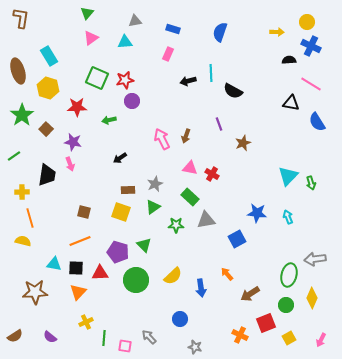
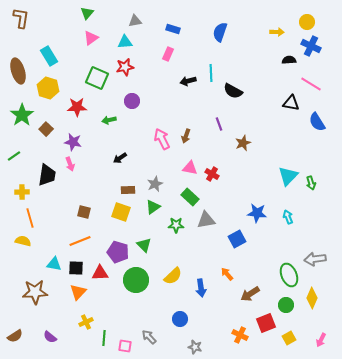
red star at (125, 80): moved 13 px up
green ellipse at (289, 275): rotated 35 degrees counterclockwise
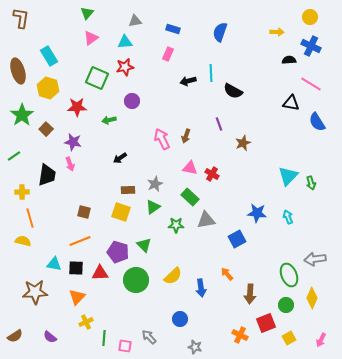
yellow circle at (307, 22): moved 3 px right, 5 px up
orange triangle at (78, 292): moved 1 px left, 5 px down
brown arrow at (250, 294): rotated 54 degrees counterclockwise
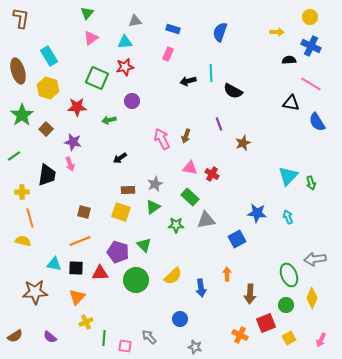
orange arrow at (227, 274): rotated 40 degrees clockwise
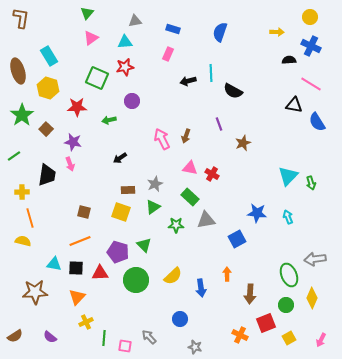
black triangle at (291, 103): moved 3 px right, 2 px down
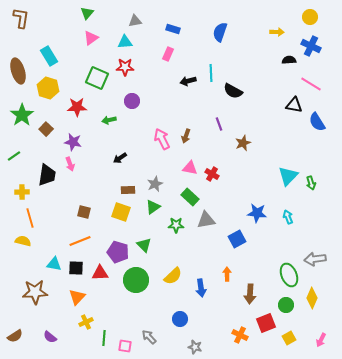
red star at (125, 67): rotated 12 degrees clockwise
